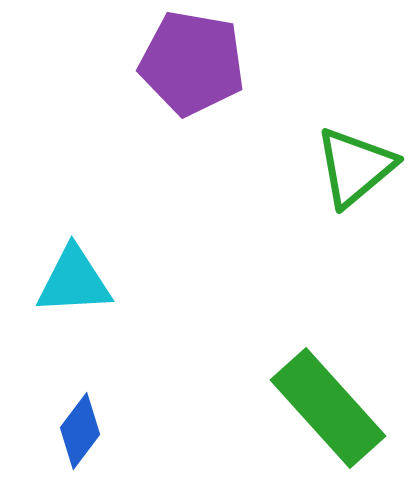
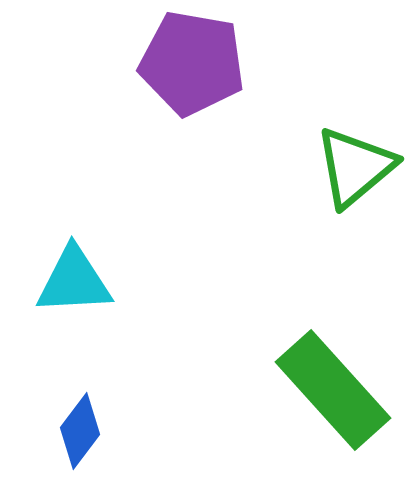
green rectangle: moved 5 px right, 18 px up
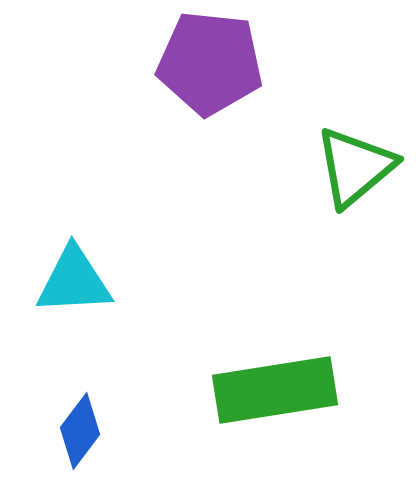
purple pentagon: moved 18 px right; rotated 4 degrees counterclockwise
green rectangle: moved 58 px left; rotated 57 degrees counterclockwise
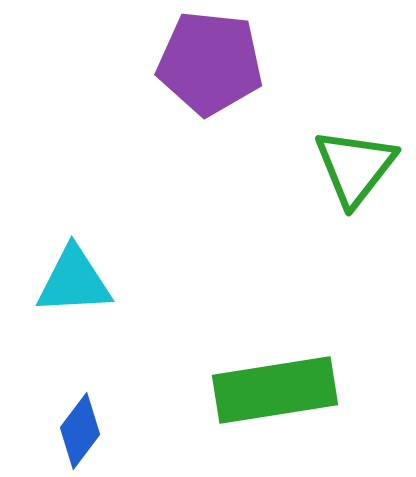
green triangle: rotated 12 degrees counterclockwise
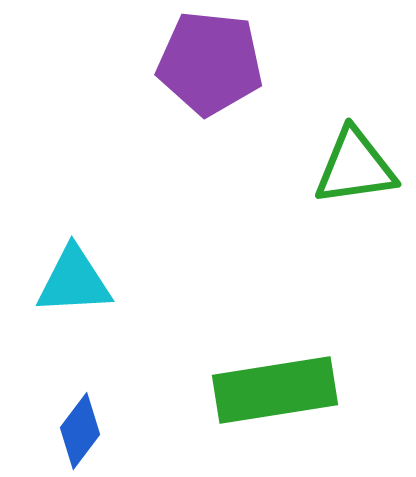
green triangle: rotated 44 degrees clockwise
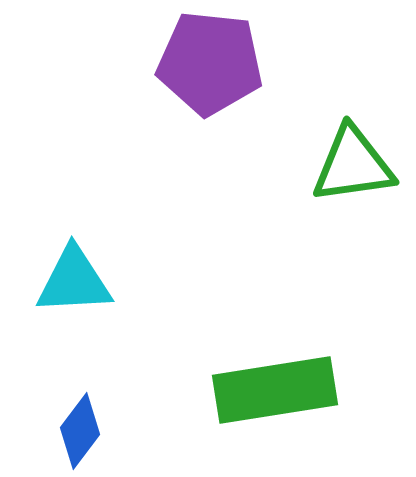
green triangle: moved 2 px left, 2 px up
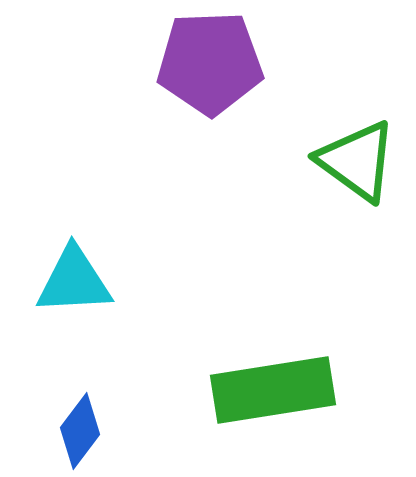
purple pentagon: rotated 8 degrees counterclockwise
green triangle: moved 4 px right, 4 px up; rotated 44 degrees clockwise
green rectangle: moved 2 px left
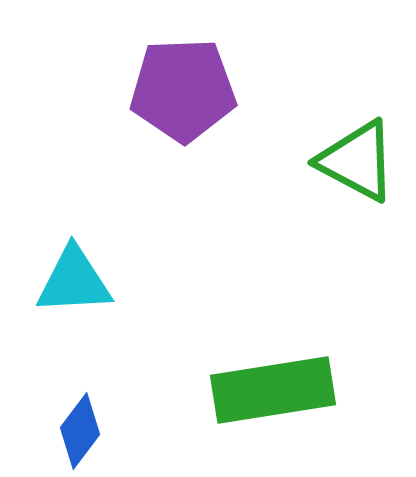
purple pentagon: moved 27 px left, 27 px down
green triangle: rotated 8 degrees counterclockwise
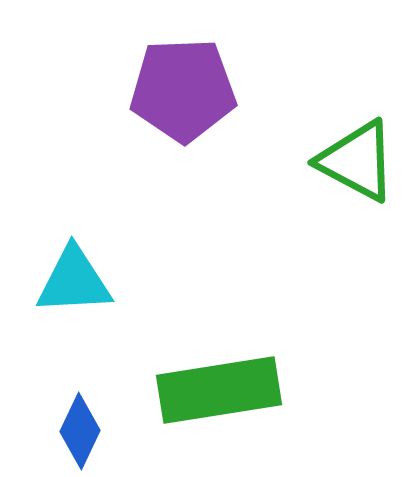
green rectangle: moved 54 px left
blue diamond: rotated 12 degrees counterclockwise
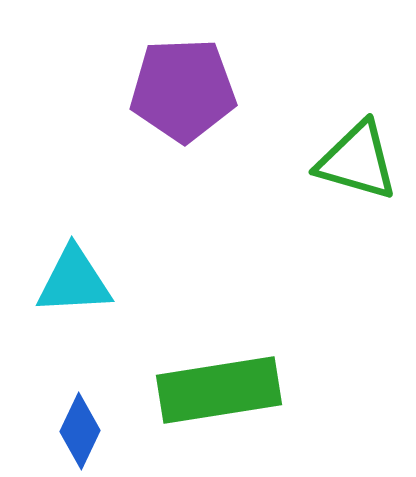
green triangle: rotated 12 degrees counterclockwise
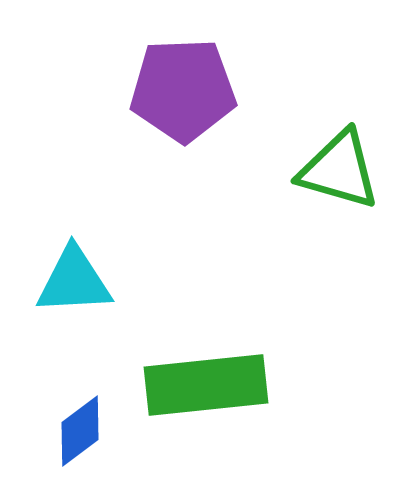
green triangle: moved 18 px left, 9 px down
green rectangle: moved 13 px left, 5 px up; rotated 3 degrees clockwise
blue diamond: rotated 28 degrees clockwise
